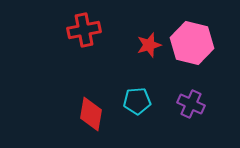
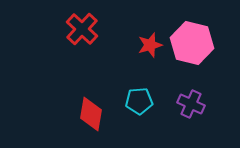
red cross: moved 2 px left, 1 px up; rotated 36 degrees counterclockwise
red star: moved 1 px right
cyan pentagon: moved 2 px right
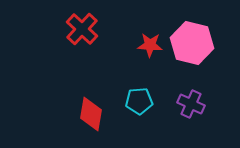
red star: rotated 20 degrees clockwise
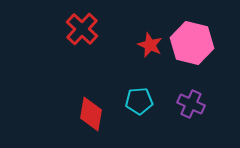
red star: rotated 20 degrees clockwise
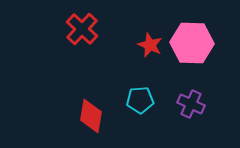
pink hexagon: rotated 12 degrees counterclockwise
cyan pentagon: moved 1 px right, 1 px up
red diamond: moved 2 px down
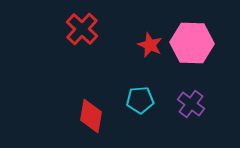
purple cross: rotated 12 degrees clockwise
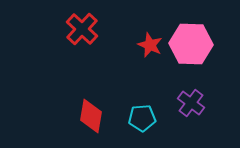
pink hexagon: moved 1 px left, 1 px down
cyan pentagon: moved 2 px right, 18 px down
purple cross: moved 1 px up
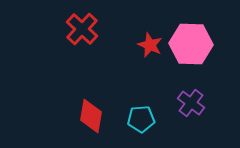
cyan pentagon: moved 1 px left, 1 px down
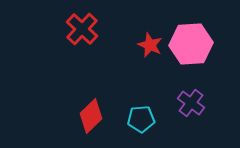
pink hexagon: rotated 6 degrees counterclockwise
red diamond: rotated 36 degrees clockwise
